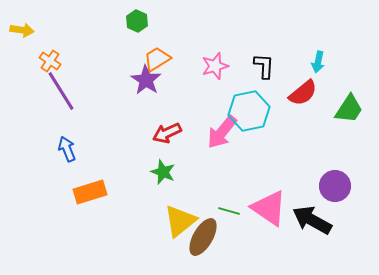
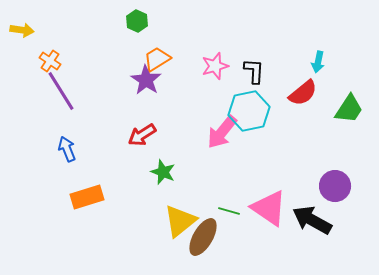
black L-shape: moved 10 px left, 5 px down
red arrow: moved 25 px left, 2 px down; rotated 8 degrees counterclockwise
orange rectangle: moved 3 px left, 5 px down
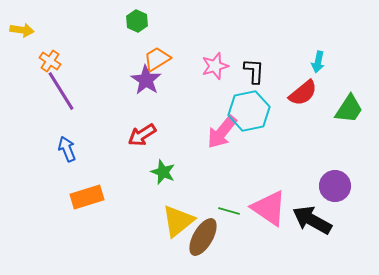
yellow triangle: moved 2 px left
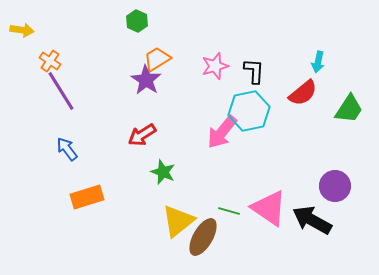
blue arrow: rotated 15 degrees counterclockwise
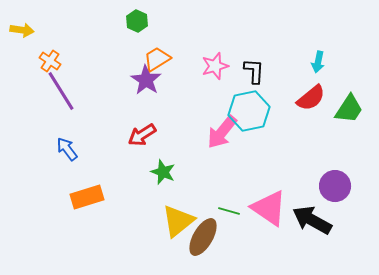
red semicircle: moved 8 px right, 5 px down
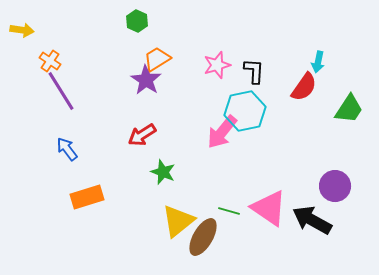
pink star: moved 2 px right, 1 px up
red semicircle: moved 7 px left, 11 px up; rotated 16 degrees counterclockwise
cyan hexagon: moved 4 px left
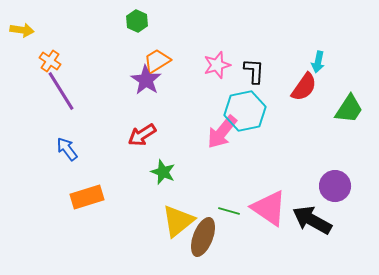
orange trapezoid: moved 2 px down
brown ellipse: rotated 9 degrees counterclockwise
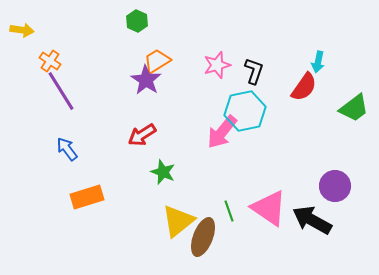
black L-shape: rotated 16 degrees clockwise
green trapezoid: moved 5 px right, 1 px up; rotated 20 degrees clockwise
green line: rotated 55 degrees clockwise
